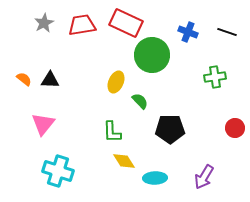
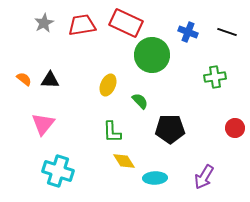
yellow ellipse: moved 8 px left, 3 px down
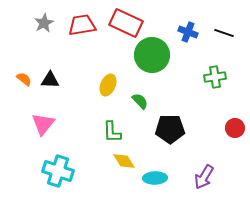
black line: moved 3 px left, 1 px down
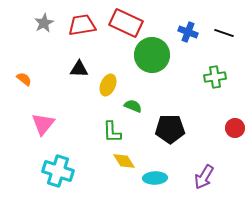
black triangle: moved 29 px right, 11 px up
green semicircle: moved 7 px left, 5 px down; rotated 24 degrees counterclockwise
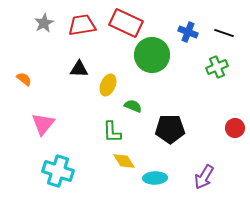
green cross: moved 2 px right, 10 px up; rotated 15 degrees counterclockwise
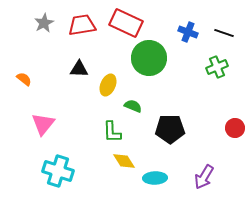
green circle: moved 3 px left, 3 px down
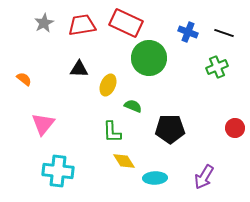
cyan cross: rotated 12 degrees counterclockwise
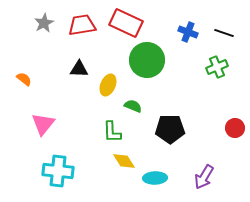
green circle: moved 2 px left, 2 px down
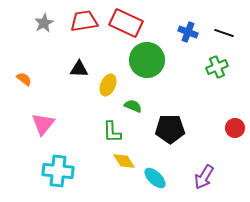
red trapezoid: moved 2 px right, 4 px up
cyan ellipse: rotated 45 degrees clockwise
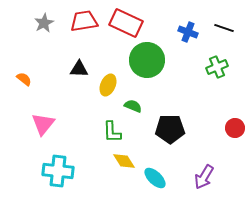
black line: moved 5 px up
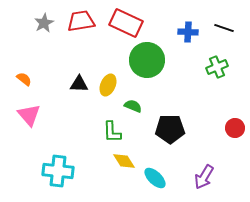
red trapezoid: moved 3 px left
blue cross: rotated 18 degrees counterclockwise
black triangle: moved 15 px down
pink triangle: moved 14 px left, 9 px up; rotated 20 degrees counterclockwise
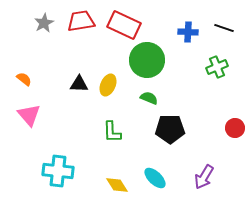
red rectangle: moved 2 px left, 2 px down
green semicircle: moved 16 px right, 8 px up
yellow diamond: moved 7 px left, 24 px down
